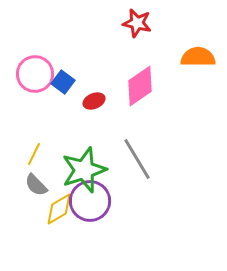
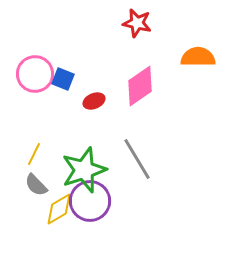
blue square: moved 3 px up; rotated 15 degrees counterclockwise
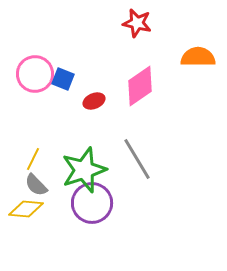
yellow line: moved 1 px left, 5 px down
purple circle: moved 2 px right, 2 px down
yellow diamond: moved 33 px left; rotated 36 degrees clockwise
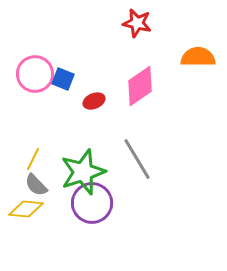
green star: moved 1 px left, 2 px down
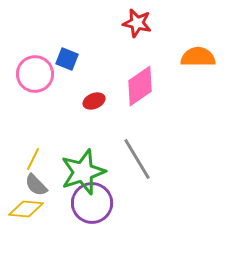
blue square: moved 4 px right, 20 px up
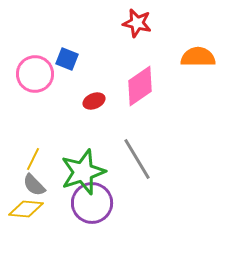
gray semicircle: moved 2 px left
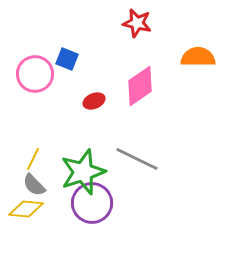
gray line: rotated 33 degrees counterclockwise
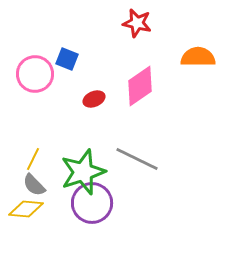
red ellipse: moved 2 px up
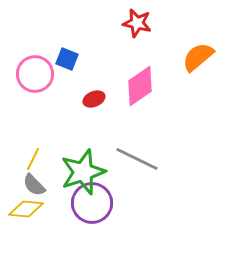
orange semicircle: rotated 40 degrees counterclockwise
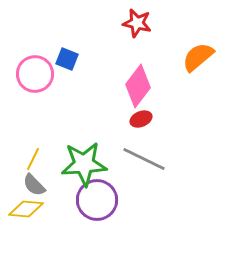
pink diamond: moved 2 px left; rotated 18 degrees counterclockwise
red ellipse: moved 47 px right, 20 px down
gray line: moved 7 px right
green star: moved 1 px right, 8 px up; rotated 15 degrees clockwise
purple circle: moved 5 px right, 3 px up
